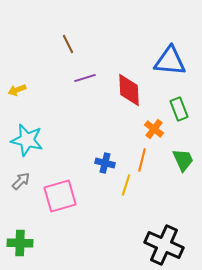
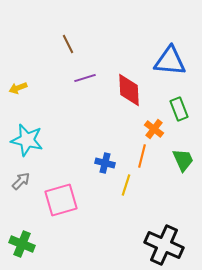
yellow arrow: moved 1 px right, 2 px up
orange line: moved 4 px up
pink square: moved 1 px right, 4 px down
green cross: moved 2 px right, 1 px down; rotated 20 degrees clockwise
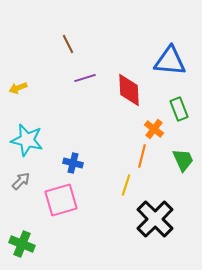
blue cross: moved 32 px left
black cross: moved 9 px left, 26 px up; rotated 21 degrees clockwise
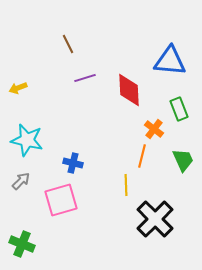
yellow line: rotated 20 degrees counterclockwise
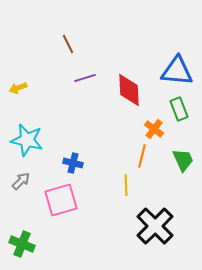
blue triangle: moved 7 px right, 10 px down
black cross: moved 7 px down
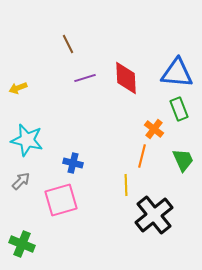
blue triangle: moved 2 px down
red diamond: moved 3 px left, 12 px up
black cross: moved 1 px left, 11 px up; rotated 6 degrees clockwise
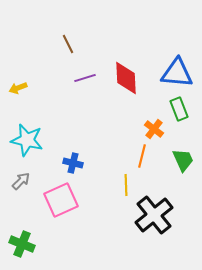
pink square: rotated 8 degrees counterclockwise
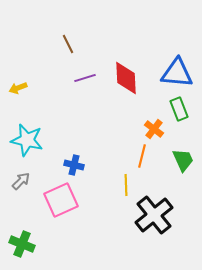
blue cross: moved 1 px right, 2 px down
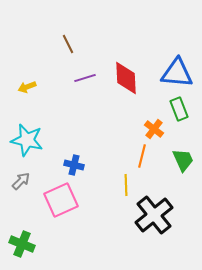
yellow arrow: moved 9 px right, 1 px up
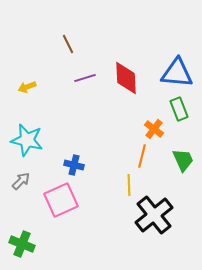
yellow line: moved 3 px right
